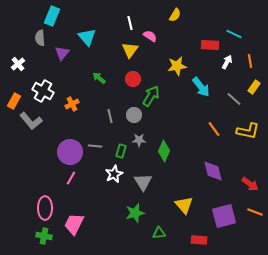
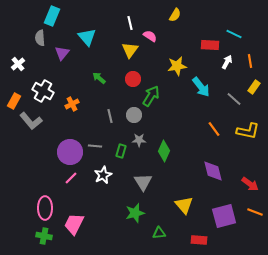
white star at (114, 174): moved 11 px left, 1 px down
pink line at (71, 178): rotated 16 degrees clockwise
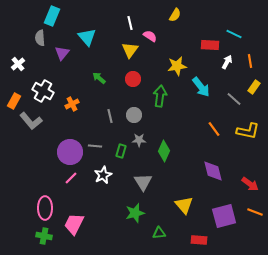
green arrow at (151, 96): moved 9 px right; rotated 25 degrees counterclockwise
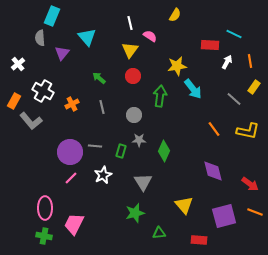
red circle at (133, 79): moved 3 px up
cyan arrow at (201, 87): moved 8 px left, 2 px down
gray line at (110, 116): moved 8 px left, 9 px up
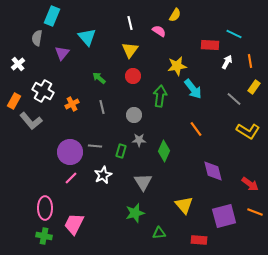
pink semicircle at (150, 36): moved 9 px right, 5 px up
gray semicircle at (40, 38): moved 3 px left; rotated 14 degrees clockwise
orange line at (214, 129): moved 18 px left
yellow L-shape at (248, 131): rotated 20 degrees clockwise
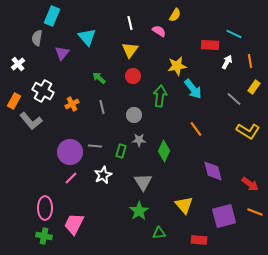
green star at (135, 213): moved 4 px right, 2 px up; rotated 18 degrees counterclockwise
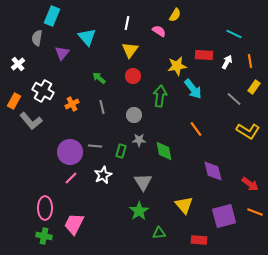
white line at (130, 23): moved 3 px left; rotated 24 degrees clockwise
red rectangle at (210, 45): moved 6 px left, 10 px down
green diamond at (164, 151): rotated 35 degrees counterclockwise
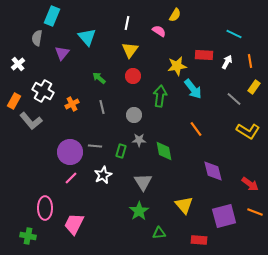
green cross at (44, 236): moved 16 px left
